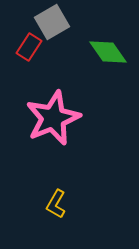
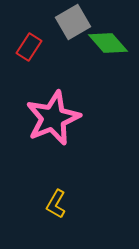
gray square: moved 21 px right
green diamond: moved 9 px up; rotated 6 degrees counterclockwise
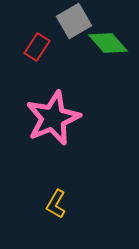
gray square: moved 1 px right, 1 px up
red rectangle: moved 8 px right
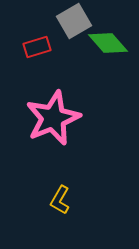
red rectangle: rotated 40 degrees clockwise
yellow L-shape: moved 4 px right, 4 px up
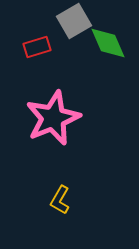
green diamond: rotated 18 degrees clockwise
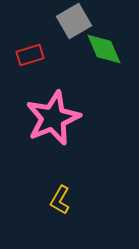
green diamond: moved 4 px left, 6 px down
red rectangle: moved 7 px left, 8 px down
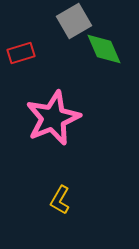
red rectangle: moved 9 px left, 2 px up
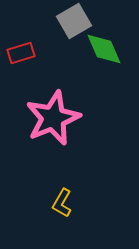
yellow L-shape: moved 2 px right, 3 px down
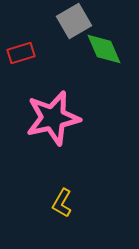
pink star: rotated 10 degrees clockwise
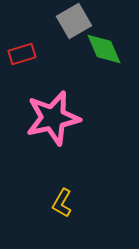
red rectangle: moved 1 px right, 1 px down
